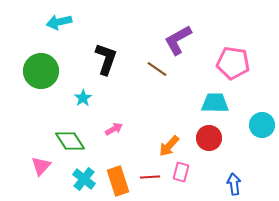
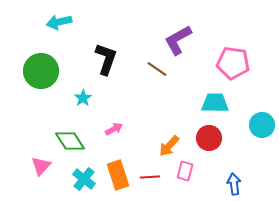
pink rectangle: moved 4 px right, 1 px up
orange rectangle: moved 6 px up
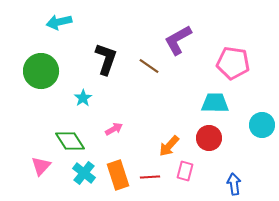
brown line: moved 8 px left, 3 px up
cyan cross: moved 6 px up
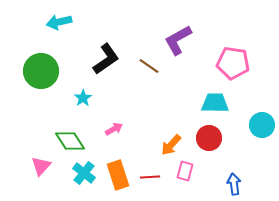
black L-shape: rotated 36 degrees clockwise
orange arrow: moved 2 px right, 1 px up
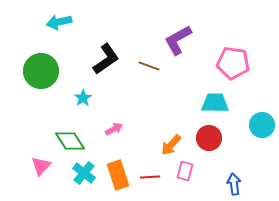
brown line: rotated 15 degrees counterclockwise
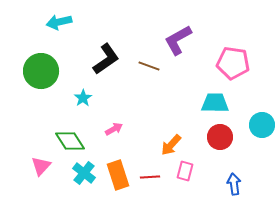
red circle: moved 11 px right, 1 px up
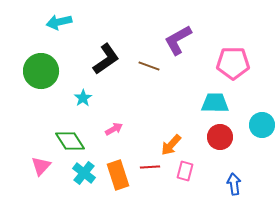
pink pentagon: rotated 8 degrees counterclockwise
red line: moved 10 px up
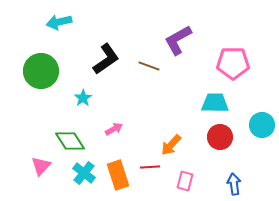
pink rectangle: moved 10 px down
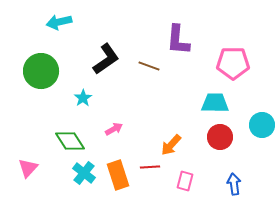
purple L-shape: rotated 56 degrees counterclockwise
pink triangle: moved 13 px left, 2 px down
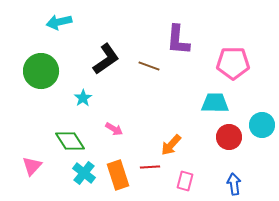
pink arrow: rotated 60 degrees clockwise
red circle: moved 9 px right
pink triangle: moved 4 px right, 2 px up
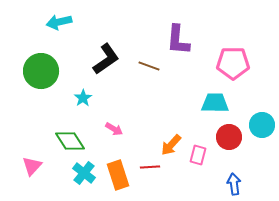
pink rectangle: moved 13 px right, 26 px up
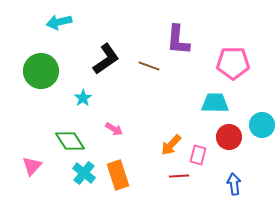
red line: moved 29 px right, 9 px down
